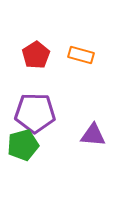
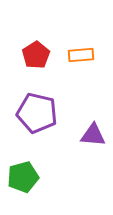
orange rectangle: rotated 20 degrees counterclockwise
purple pentagon: moved 2 px right; rotated 12 degrees clockwise
green pentagon: moved 32 px down
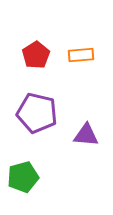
purple triangle: moved 7 px left
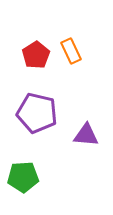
orange rectangle: moved 10 px left, 4 px up; rotated 70 degrees clockwise
green pentagon: rotated 12 degrees clockwise
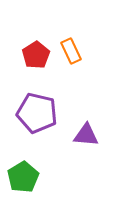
green pentagon: rotated 28 degrees counterclockwise
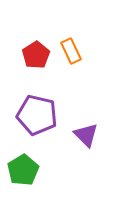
purple pentagon: moved 2 px down
purple triangle: rotated 40 degrees clockwise
green pentagon: moved 7 px up
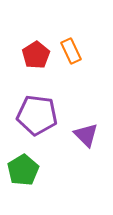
purple pentagon: rotated 6 degrees counterclockwise
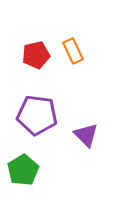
orange rectangle: moved 2 px right
red pentagon: rotated 20 degrees clockwise
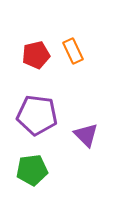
green pentagon: moved 9 px right; rotated 24 degrees clockwise
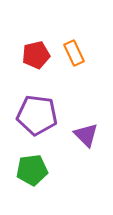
orange rectangle: moved 1 px right, 2 px down
